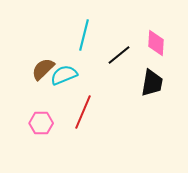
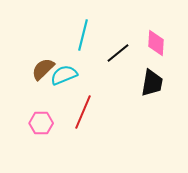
cyan line: moved 1 px left
black line: moved 1 px left, 2 px up
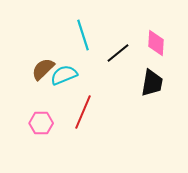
cyan line: rotated 32 degrees counterclockwise
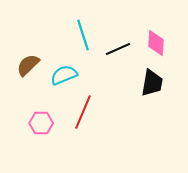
black line: moved 4 px up; rotated 15 degrees clockwise
brown semicircle: moved 15 px left, 4 px up
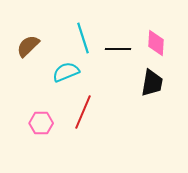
cyan line: moved 3 px down
black line: rotated 25 degrees clockwise
brown semicircle: moved 19 px up
cyan semicircle: moved 2 px right, 3 px up
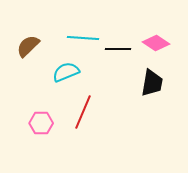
cyan line: rotated 68 degrees counterclockwise
pink diamond: rotated 60 degrees counterclockwise
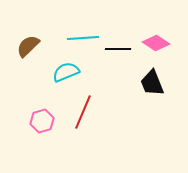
cyan line: rotated 8 degrees counterclockwise
black trapezoid: rotated 148 degrees clockwise
pink hexagon: moved 1 px right, 2 px up; rotated 15 degrees counterclockwise
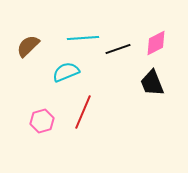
pink diamond: rotated 60 degrees counterclockwise
black line: rotated 20 degrees counterclockwise
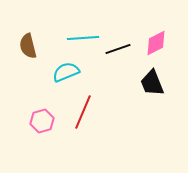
brown semicircle: rotated 60 degrees counterclockwise
